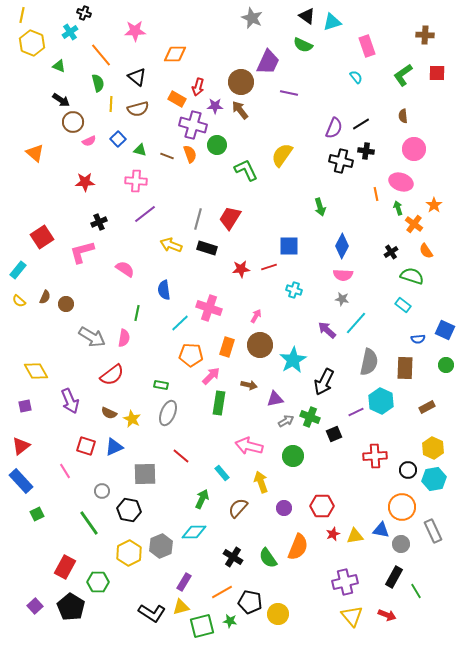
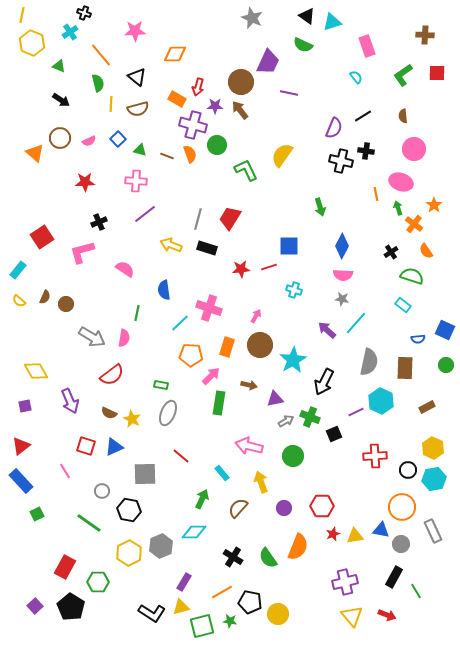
brown circle at (73, 122): moved 13 px left, 16 px down
black line at (361, 124): moved 2 px right, 8 px up
green line at (89, 523): rotated 20 degrees counterclockwise
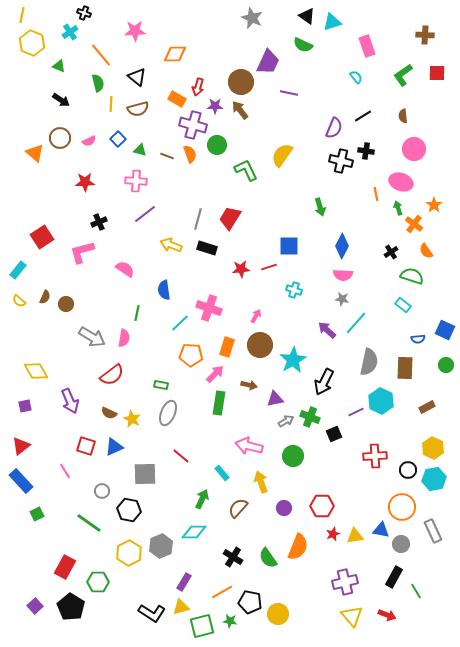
pink arrow at (211, 376): moved 4 px right, 2 px up
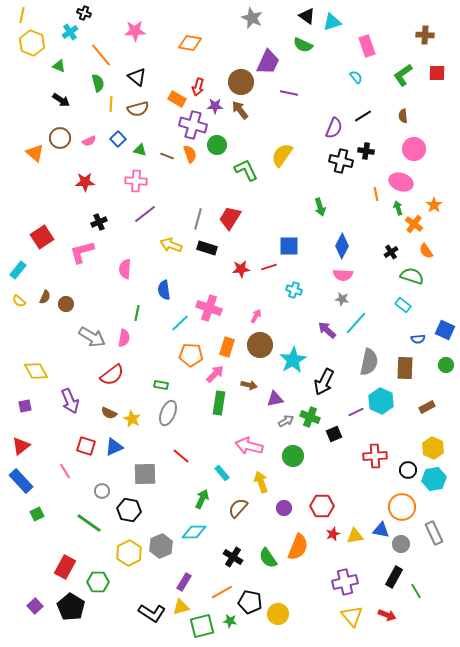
orange diamond at (175, 54): moved 15 px right, 11 px up; rotated 10 degrees clockwise
pink semicircle at (125, 269): rotated 120 degrees counterclockwise
gray rectangle at (433, 531): moved 1 px right, 2 px down
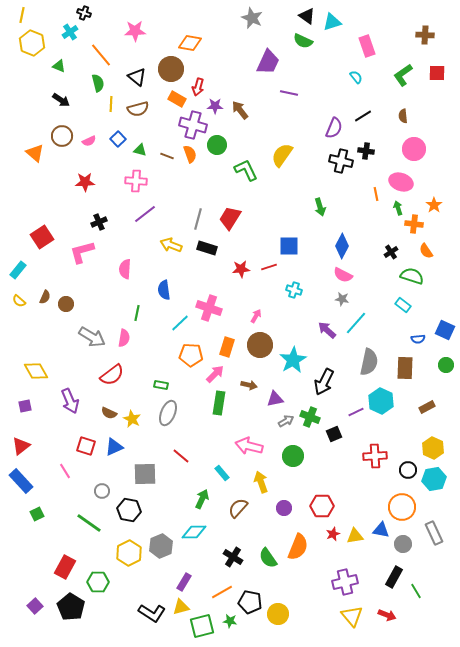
green semicircle at (303, 45): moved 4 px up
brown circle at (241, 82): moved 70 px left, 13 px up
brown circle at (60, 138): moved 2 px right, 2 px up
orange cross at (414, 224): rotated 30 degrees counterclockwise
pink semicircle at (343, 275): rotated 24 degrees clockwise
gray circle at (401, 544): moved 2 px right
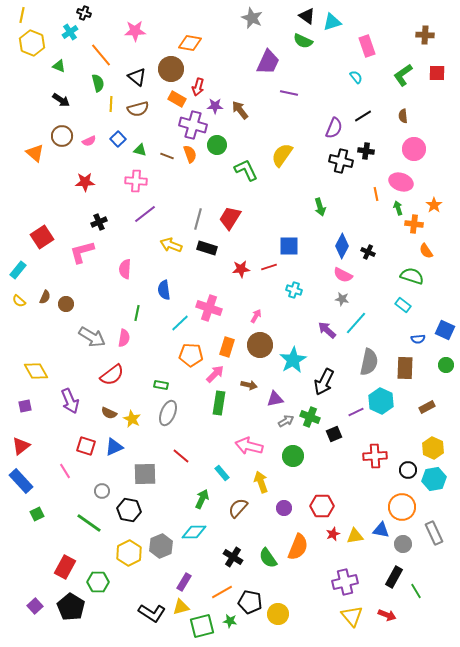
black cross at (391, 252): moved 23 px left; rotated 32 degrees counterclockwise
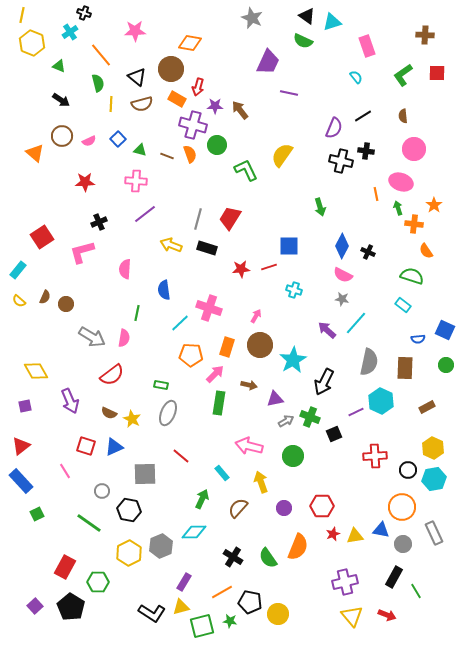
brown semicircle at (138, 109): moved 4 px right, 5 px up
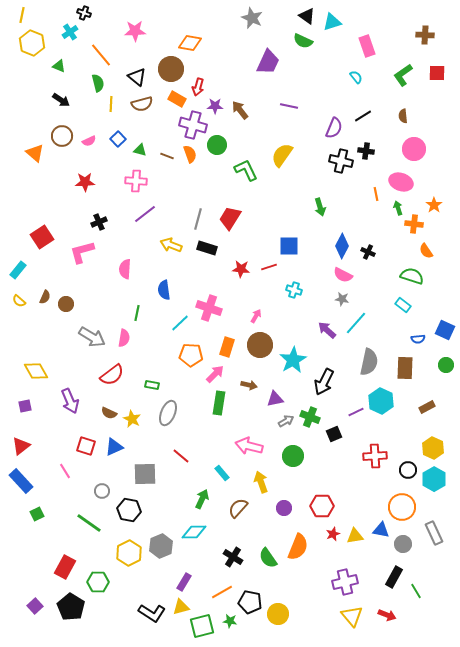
purple line at (289, 93): moved 13 px down
red star at (241, 269): rotated 12 degrees clockwise
green rectangle at (161, 385): moved 9 px left
cyan hexagon at (434, 479): rotated 20 degrees counterclockwise
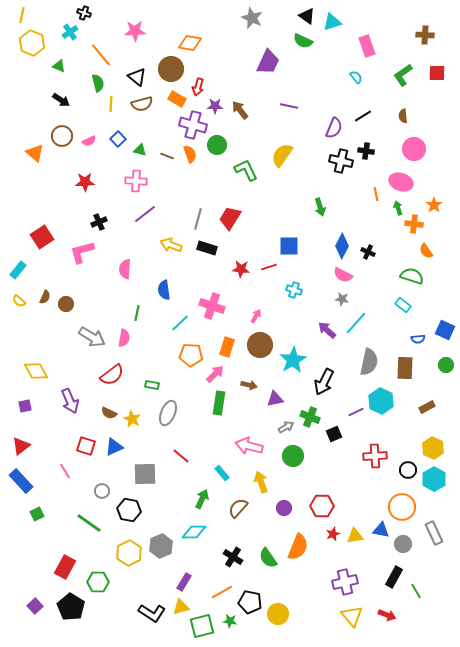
pink cross at (209, 308): moved 3 px right, 2 px up
gray arrow at (286, 421): moved 6 px down
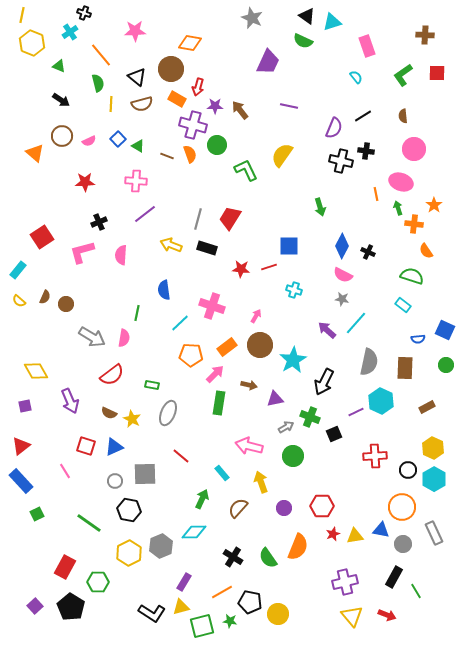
green triangle at (140, 150): moved 2 px left, 4 px up; rotated 16 degrees clockwise
pink semicircle at (125, 269): moved 4 px left, 14 px up
orange rectangle at (227, 347): rotated 36 degrees clockwise
gray circle at (102, 491): moved 13 px right, 10 px up
